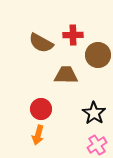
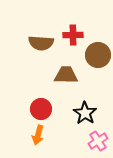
brown semicircle: rotated 25 degrees counterclockwise
black star: moved 9 px left
pink cross: moved 1 px right, 4 px up
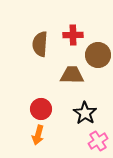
brown semicircle: moved 1 px left, 1 px down; rotated 90 degrees clockwise
brown trapezoid: moved 6 px right
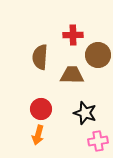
brown semicircle: moved 13 px down
black star: rotated 15 degrees counterclockwise
pink cross: rotated 24 degrees clockwise
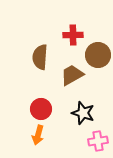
brown trapezoid: rotated 30 degrees counterclockwise
black star: moved 2 px left
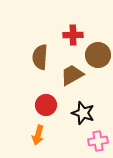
red circle: moved 5 px right, 4 px up
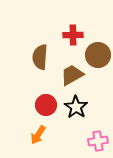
black star: moved 7 px left, 6 px up; rotated 15 degrees clockwise
orange arrow: rotated 18 degrees clockwise
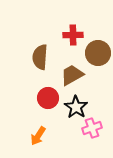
brown circle: moved 2 px up
red circle: moved 2 px right, 7 px up
orange arrow: moved 1 px down
pink cross: moved 6 px left, 13 px up; rotated 12 degrees counterclockwise
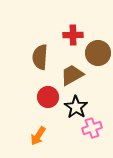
red circle: moved 1 px up
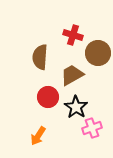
red cross: rotated 18 degrees clockwise
